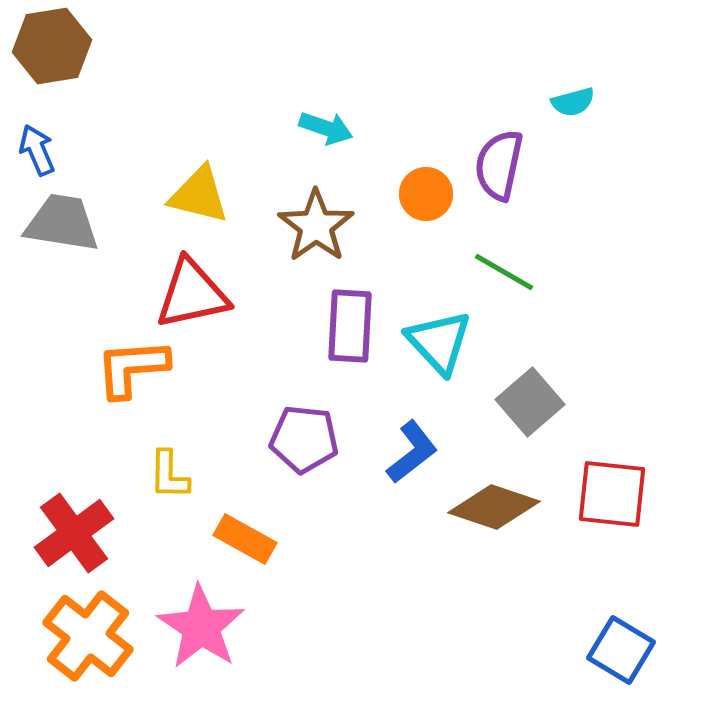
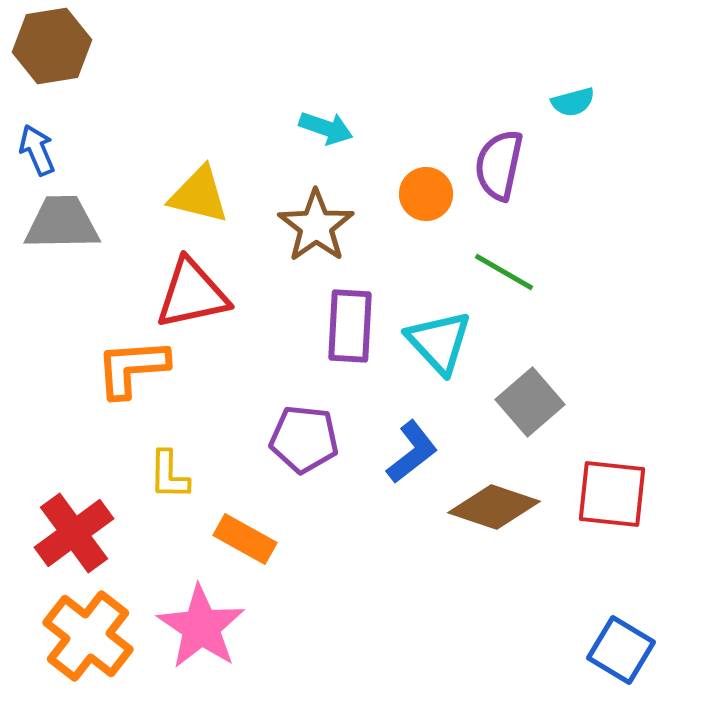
gray trapezoid: rotated 10 degrees counterclockwise
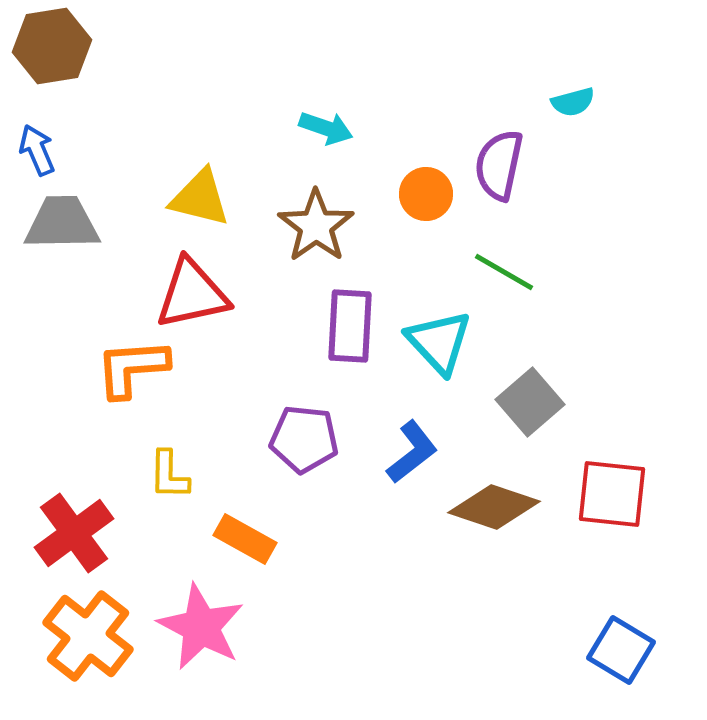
yellow triangle: moved 1 px right, 3 px down
pink star: rotated 6 degrees counterclockwise
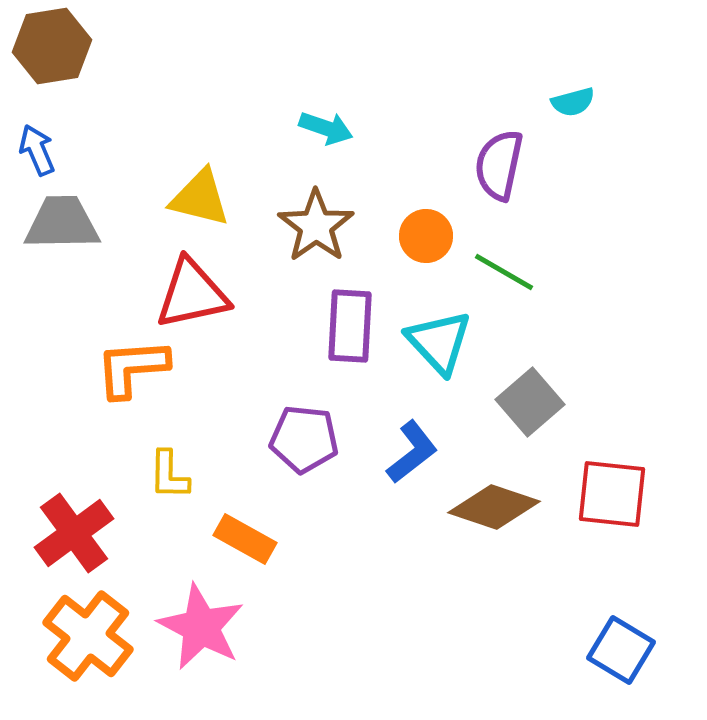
orange circle: moved 42 px down
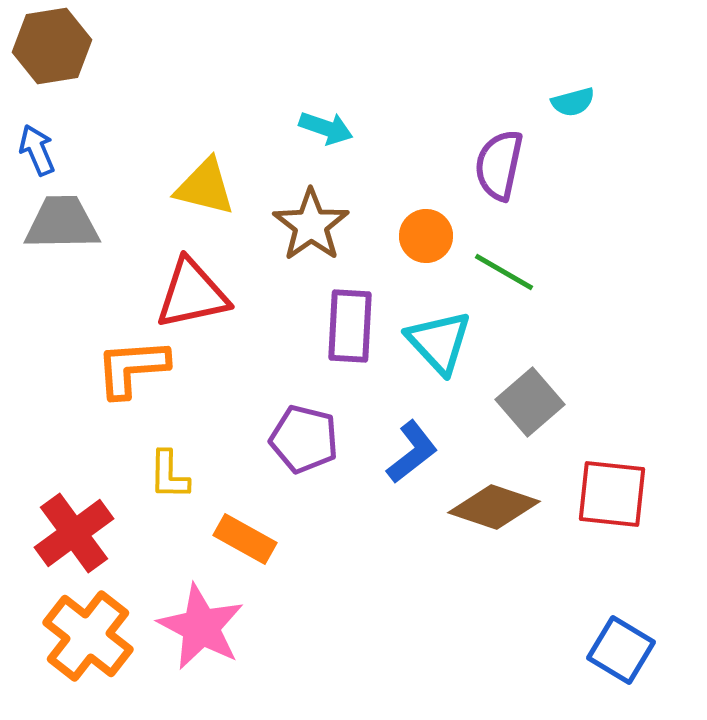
yellow triangle: moved 5 px right, 11 px up
brown star: moved 5 px left, 1 px up
purple pentagon: rotated 8 degrees clockwise
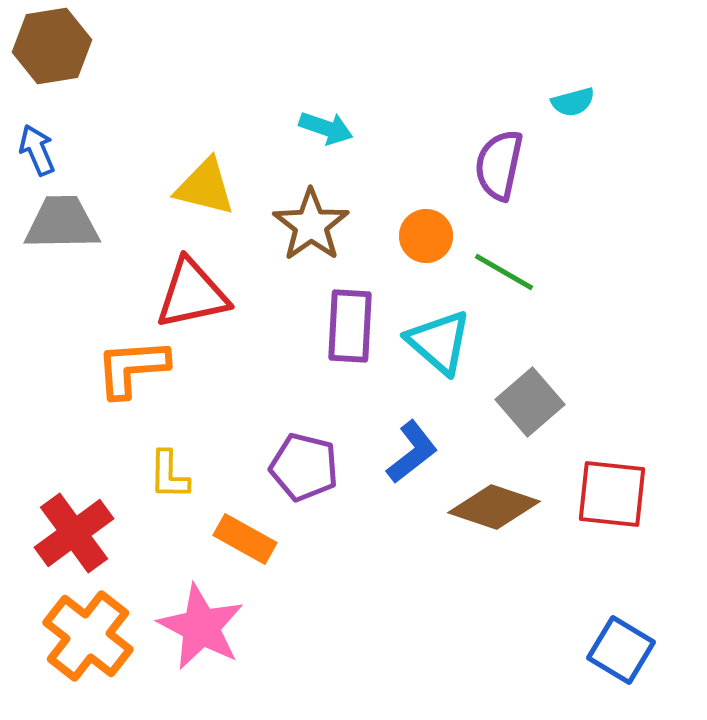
cyan triangle: rotated 6 degrees counterclockwise
purple pentagon: moved 28 px down
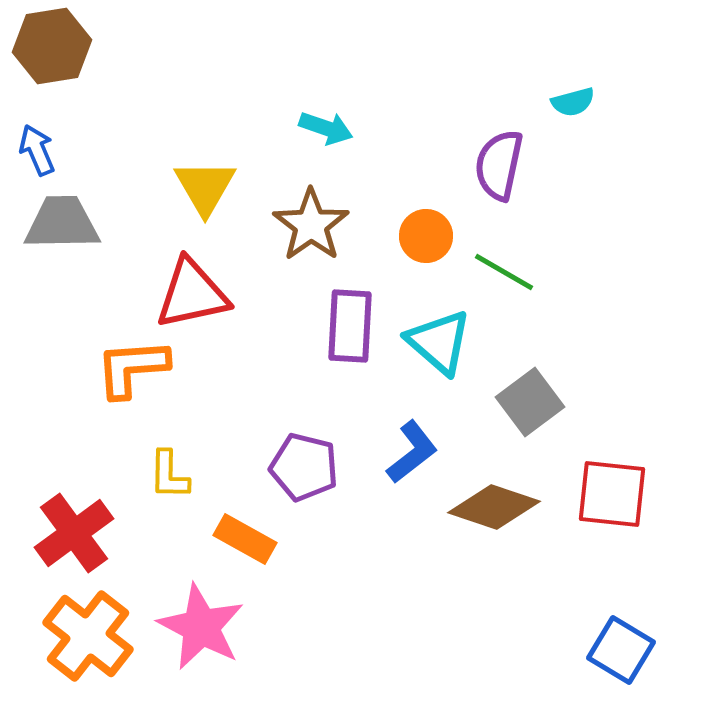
yellow triangle: rotated 46 degrees clockwise
gray square: rotated 4 degrees clockwise
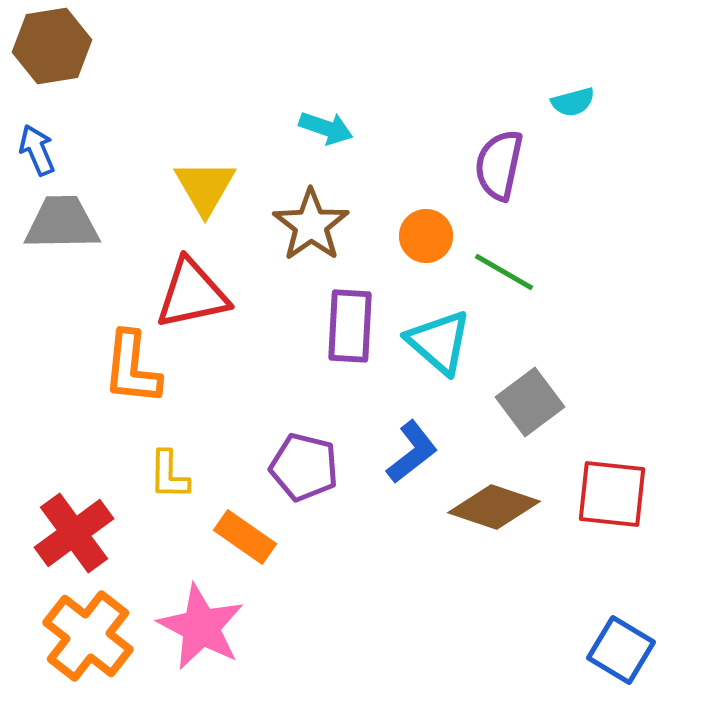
orange L-shape: rotated 80 degrees counterclockwise
orange rectangle: moved 2 px up; rotated 6 degrees clockwise
